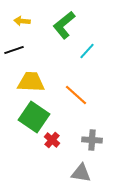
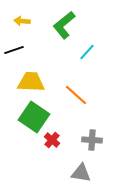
cyan line: moved 1 px down
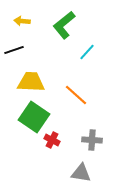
red cross: rotated 14 degrees counterclockwise
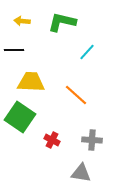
green L-shape: moved 2 px left, 3 px up; rotated 52 degrees clockwise
black line: rotated 18 degrees clockwise
green square: moved 14 px left
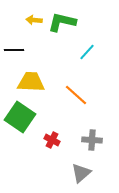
yellow arrow: moved 12 px right, 1 px up
gray triangle: rotated 50 degrees counterclockwise
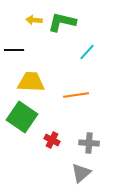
orange line: rotated 50 degrees counterclockwise
green square: moved 2 px right
gray cross: moved 3 px left, 3 px down
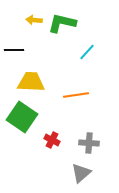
green L-shape: moved 1 px down
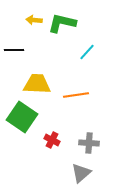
yellow trapezoid: moved 6 px right, 2 px down
